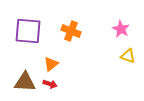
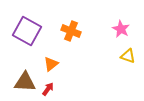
purple square: moved 1 px left; rotated 24 degrees clockwise
red arrow: moved 2 px left, 5 px down; rotated 72 degrees counterclockwise
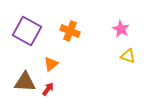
orange cross: moved 1 px left
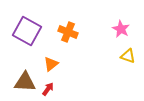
orange cross: moved 2 px left, 1 px down
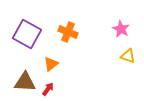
purple square: moved 3 px down
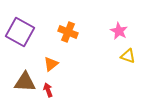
pink star: moved 2 px left, 2 px down
purple square: moved 7 px left, 2 px up
red arrow: moved 1 px down; rotated 56 degrees counterclockwise
